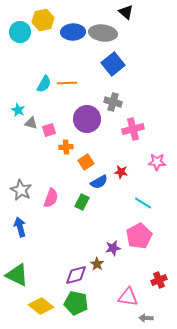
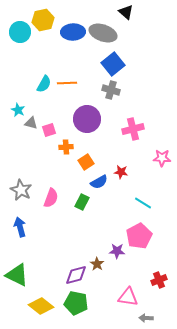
gray ellipse: rotated 12 degrees clockwise
gray cross: moved 2 px left, 12 px up
pink star: moved 5 px right, 4 px up
purple star: moved 4 px right, 3 px down; rotated 14 degrees clockwise
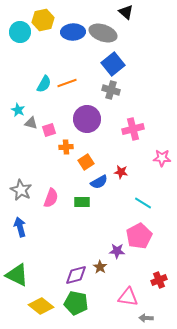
orange line: rotated 18 degrees counterclockwise
green rectangle: rotated 63 degrees clockwise
brown star: moved 3 px right, 3 px down
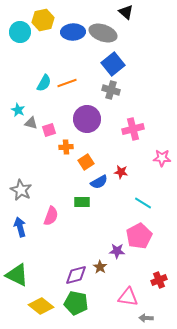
cyan semicircle: moved 1 px up
pink semicircle: moved 18 px down
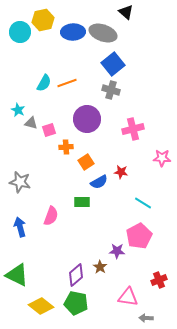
gray star: moved 1 px left, 8 px up; rotated 15 degrees counterclockwise
purple diamond: rotated 25 degrees counterclockwise
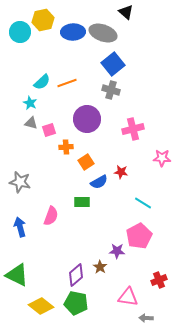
cyan semicircle: moved 2 px left, 1 px up; rotated 18 degrees clockwise
cyan star: moved 12 px right, 7 px up
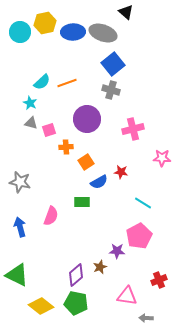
yellow hexagon: moved 2 px right, 3 px down
brown star: rotated 16 degrees clockwise
pink triangle: moved 1 px left, 1 px up
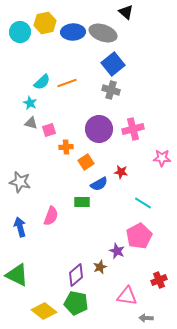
purple circle: moved 12 px right, 10 px down
blue semicircle: moved 2 px down
purple star: rotated 21 degrees clockwise
yellow diamond: moved 3 px right, 5 px down
